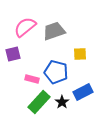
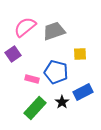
purple square: rotated 21 degrees counterclockwise
green rectangle: moved 4 px left, 6 px down
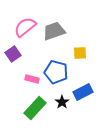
yellow square: moved 1 px up
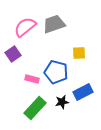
gray trapezoid: moved 7 px up
yellow square: moved 1 px left
black star: rotated 24 degrees clockwise
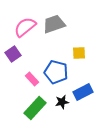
pink rectangle: rotated 32 degrees clockwise
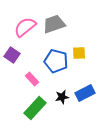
purple square: moved 1 px left, 1 px down; rotated 21 degrees counterclockwise
blue pentagon: moved 11 px up
blue rectangle: moved 2 px right, 1 px down
black star: moved 5 px up
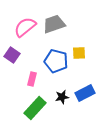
pink rectangle: rotated 56 degrees clockwise
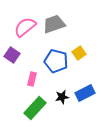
yellow square: rotated 32 degrees counterclockwise
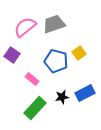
pink rectangle: rotated 64 degrees counterclockwise
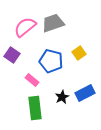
gray trapezoid: moved 1 px left, 1 px up
blue pentagon: moved 5 px left
pink rectangle: moved 1 px down
black star: rotated 16 degrees counterclockwise
green rectangle: rotated 50 degrees counterclockwise
